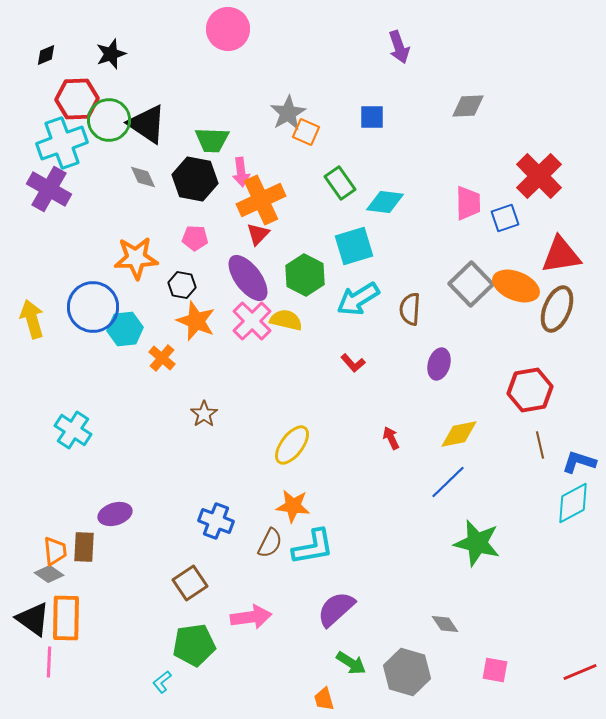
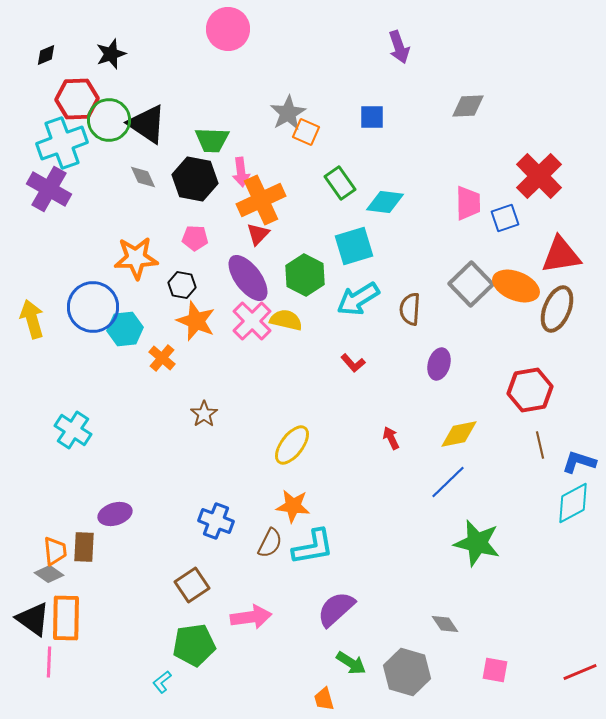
brown square at (190, 583): moved 2 px right, 2 px down
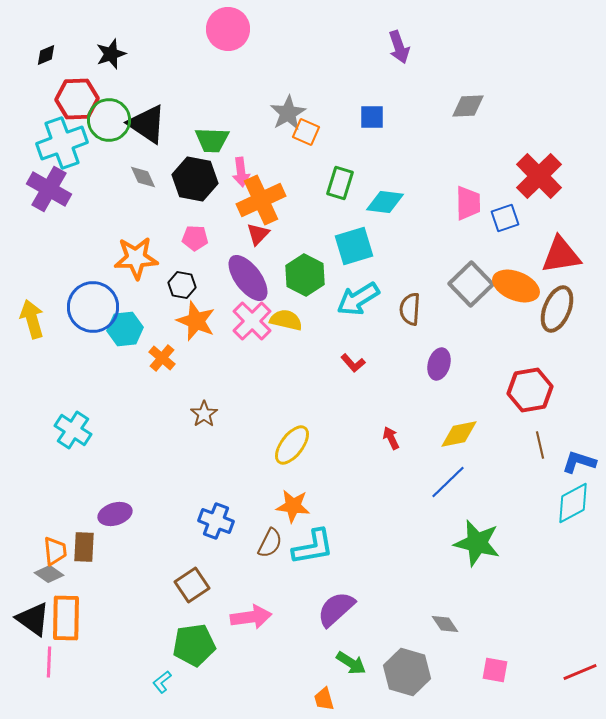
green rectangle at (340, 183): rotated 52 degrees clockwise
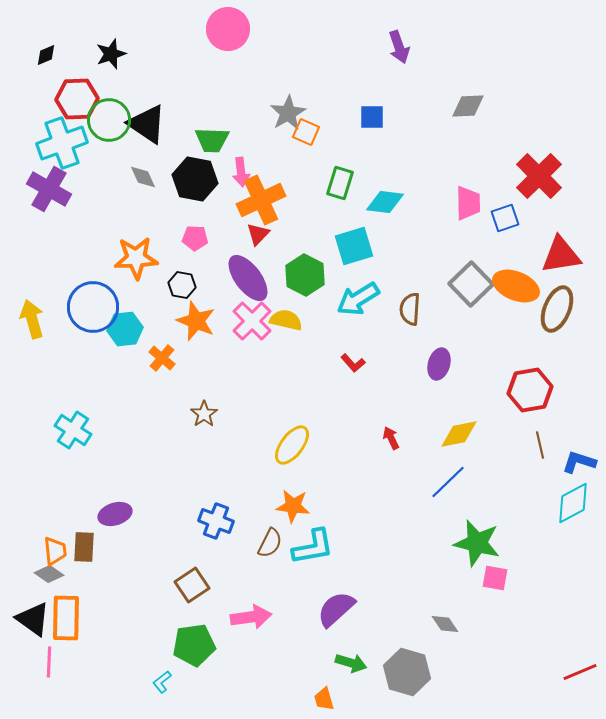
green arrow at (351, 663): rotated 16 degrees counterclockwise
pink square at (495, 670): moved 92 px up
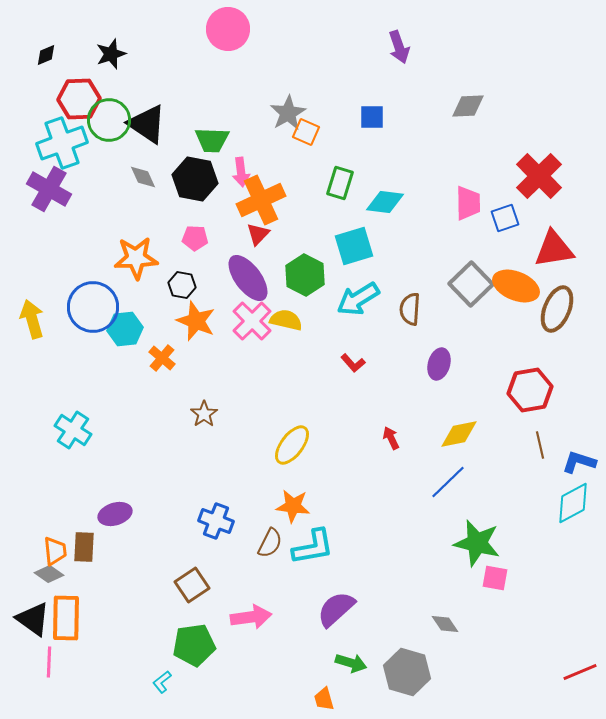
red hexagon at (77, 99): moved 2 px right
red triangle at (561, 255): moved 7 px left, 6 px up
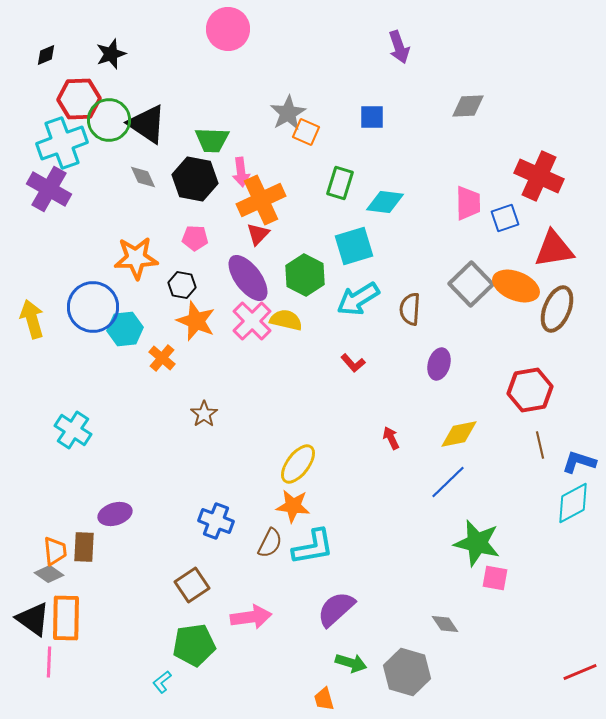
red cross at (539, 176): rotated 21 degrees counterclockwise
yellow ellipse at (292, 445): moved 6 px right, 19 px down
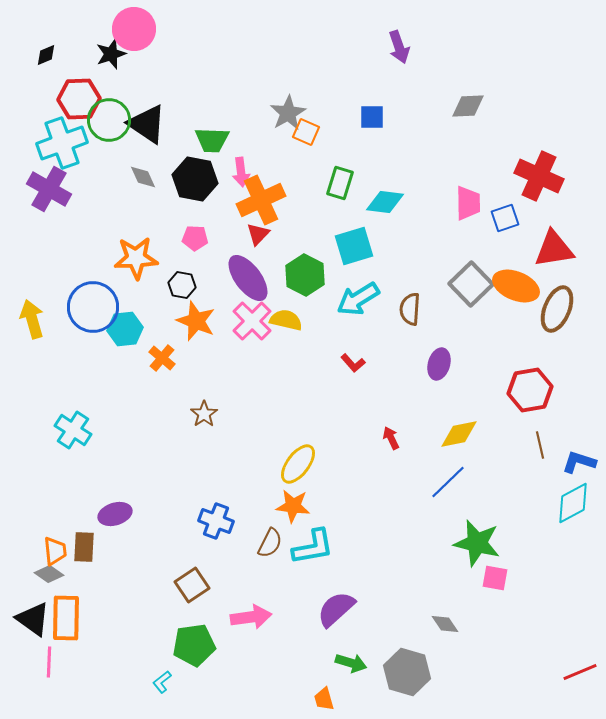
pink circle at (228, 29): moved 94 px left
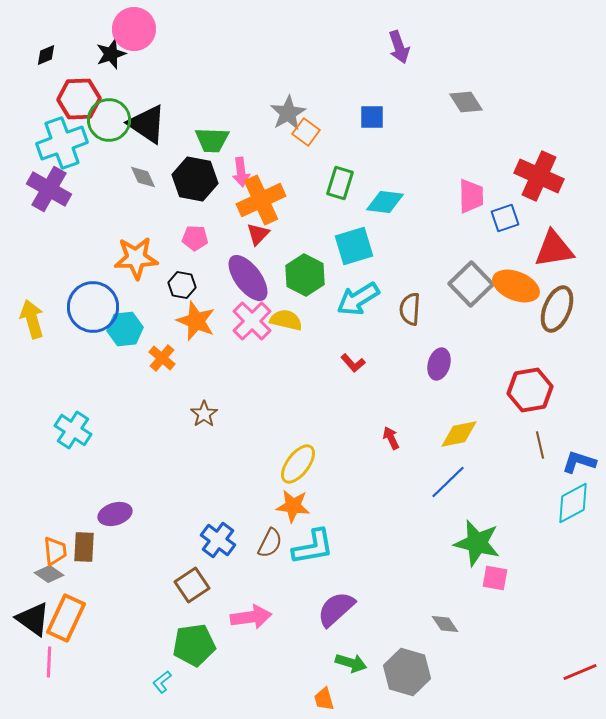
gray diamond at (468, 106): moved 2 px left, 4 px up; rotated 60 degrees clockwise
orange square at (306, 132): rotated 12 degrees clockwise
pink trapezoid at (468, 203): moved 3 px right, 7 px up
blue cross at (216, 521): moved 2 px right, 19 px down; rotated 16 degrees clockwise
orange rectangle at (66, 618): rotated 24 degrees clockwise
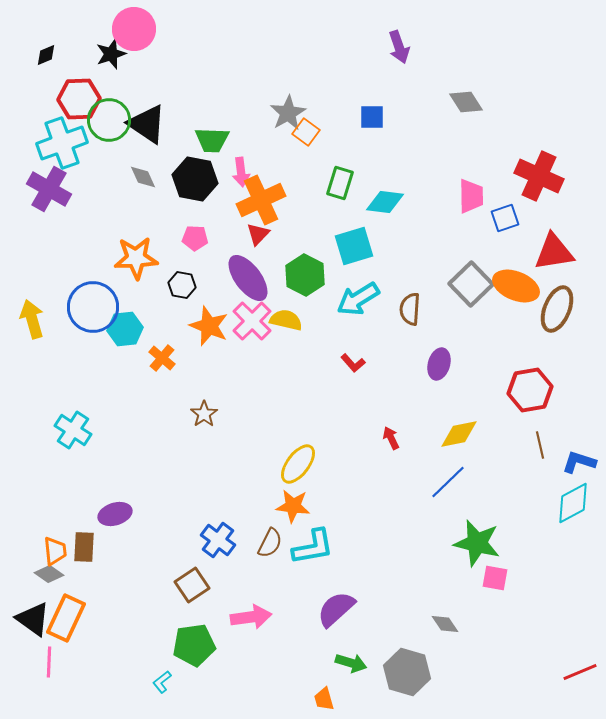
red triangle at (554, 249): moved 3 px down
orange star at (196, 321): moved 13 px right, 5 px down
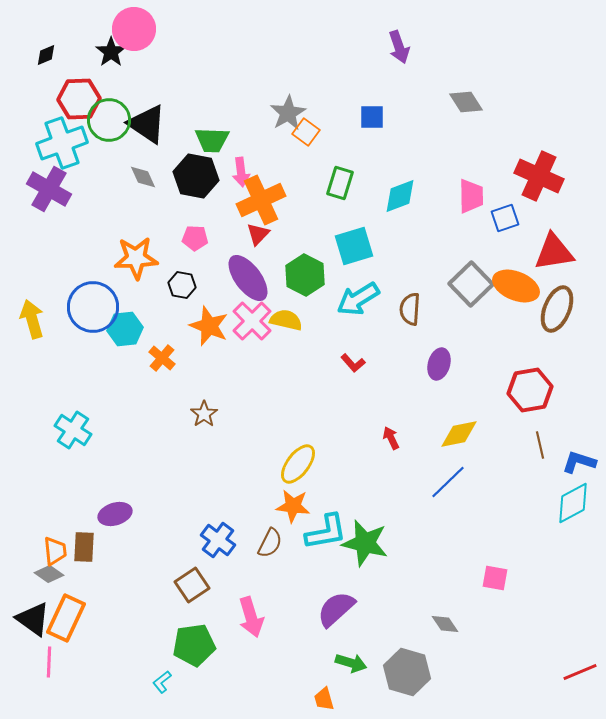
black star at (111, 54): moved 2 px up; rotated 16 degrees counterclockwise
black hexagon at (195, 179): moved 1 px right, 3 px up
cyan diamond at (385, 202): moved 15 px right, 6 px up; rotated 27 degrees counterclockwise
green star at (477, 543): moved 112 px left
cyan L-shape at (313, 547): moved 13 px right, 15 px up
pink arrow at (251, 617): rotated 81 degrees clockwise
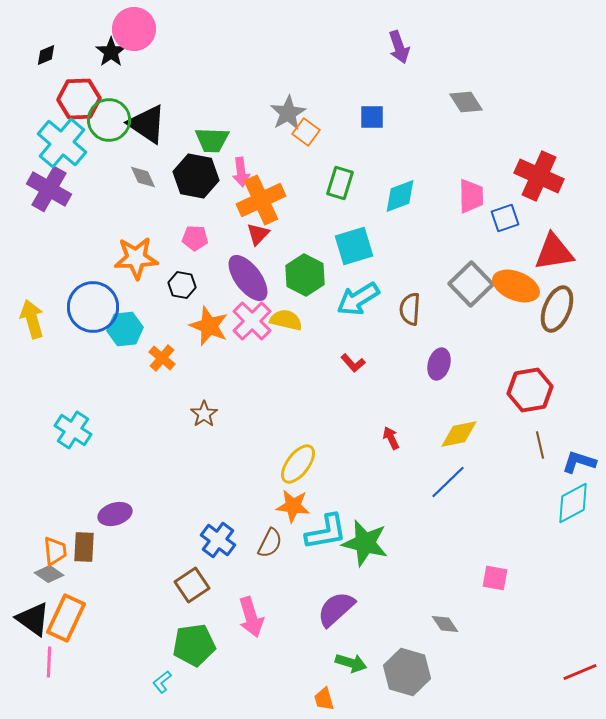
cyan cross at (62, 143): rotated 30 degrees counterclockwise
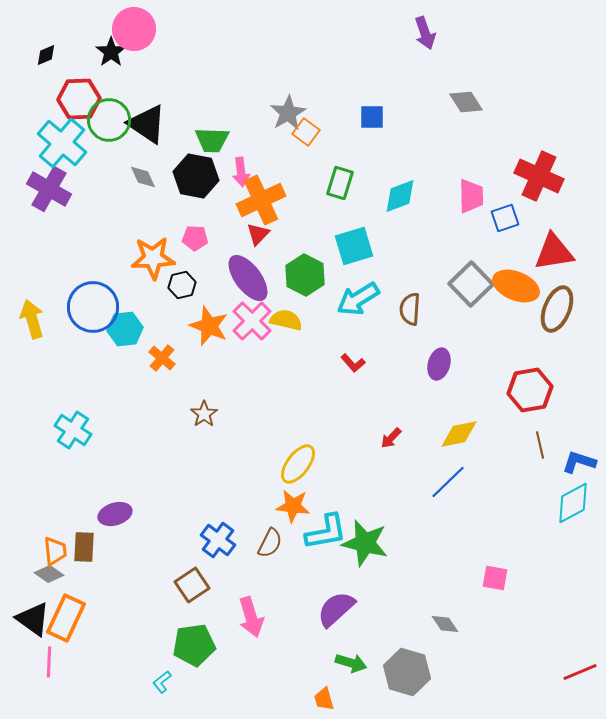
purple arrow at (399, 47): moved 26 px right, 14 px up
orange star at (136, 258): moved 17 px right
black hexagon at (182, 285): rotated 24 degrees counterclockwise
red arrow at (391, 438): rotated 110 degrees counterclockwise
